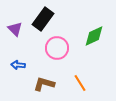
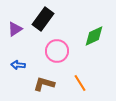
purple triangle: rotated 42 degrees clockwise
pink circle: moved 3 px down
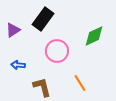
purple triangle: moved 2 px left, 1 px down
brown L-shape: moved 2 px left, 3 px down; rotated 60 degrees clockwise
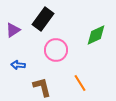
green diamond: moved 2 px right, 1 px up
pink circle: moved 1 px left, 1 px up
